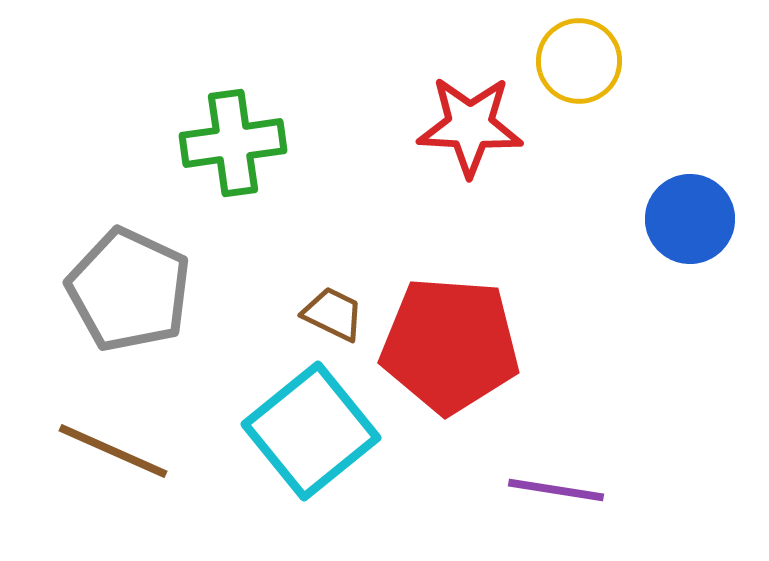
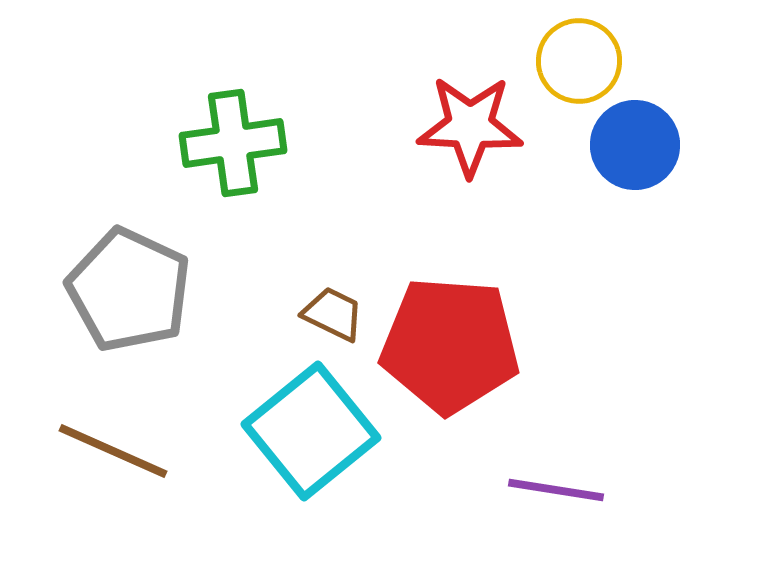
blue circle: moved 55 px left, 74 px up
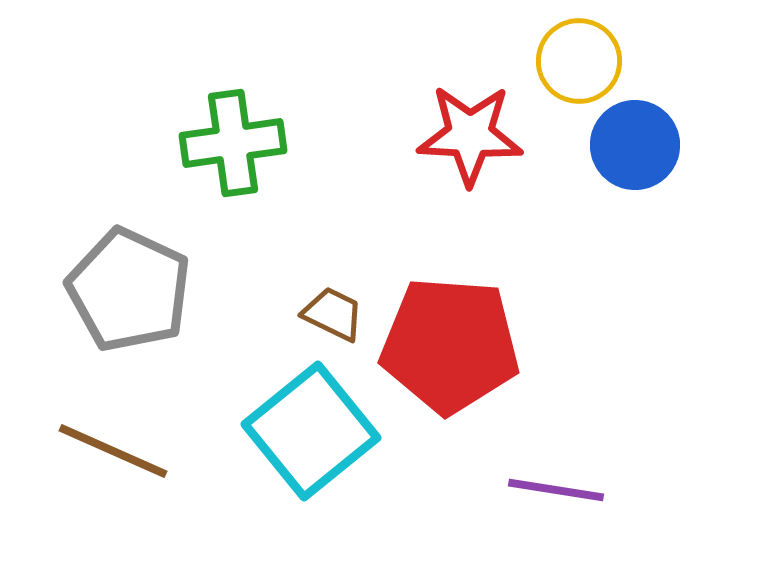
red star: moved 9 px down
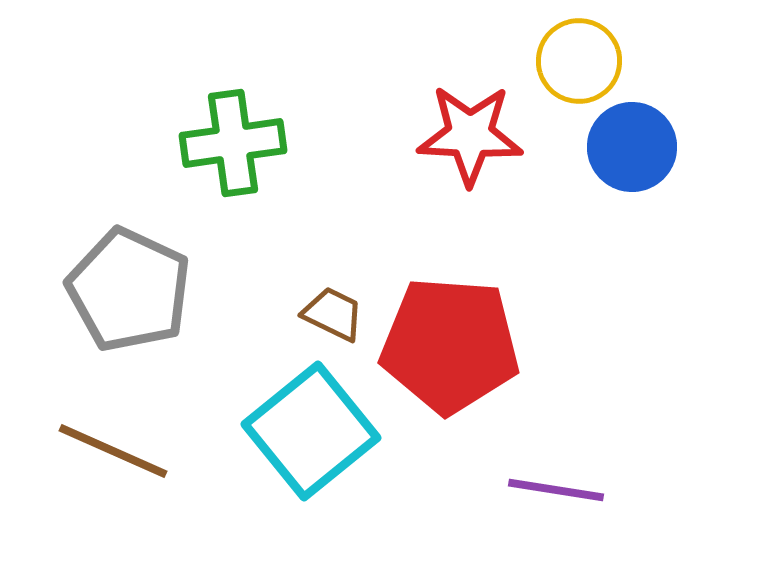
blue circle: moved 3 px left, 2 px down
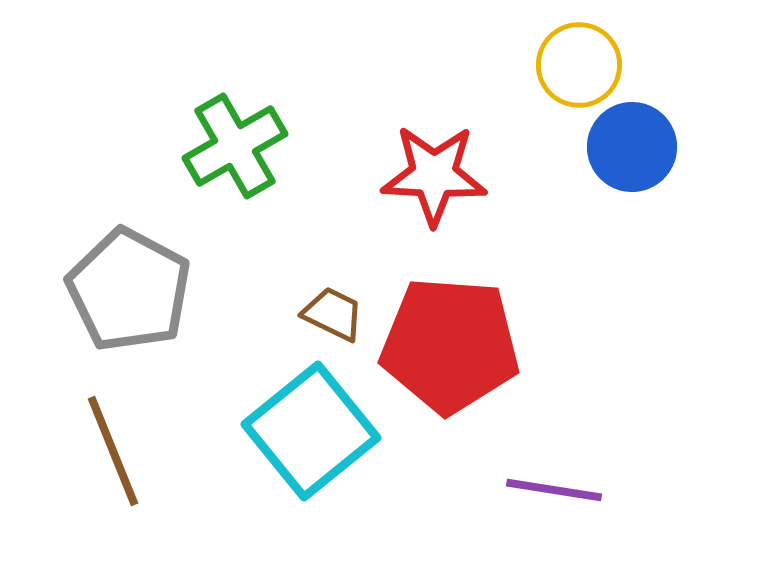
yellow circle: moved 4 px down
red star: moved 36 px left, 40 px down
green cross: moved 2 px right, 3 px down; rotated 22 degrees counterclockwise
gray pentagon: rotated 3 degrees clockwise
brown line: rotated 44 degrees clockwise
purple line: moved 2 px left
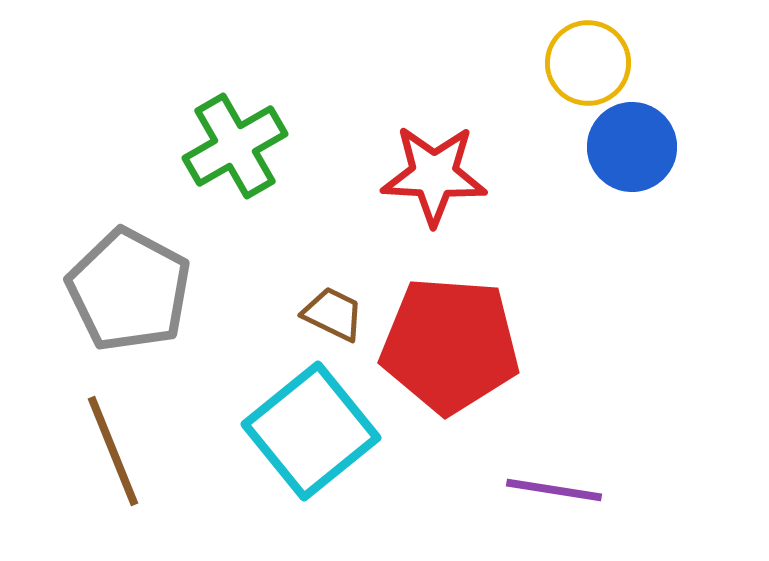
yellow circle: moved 9 px right, 2 px up
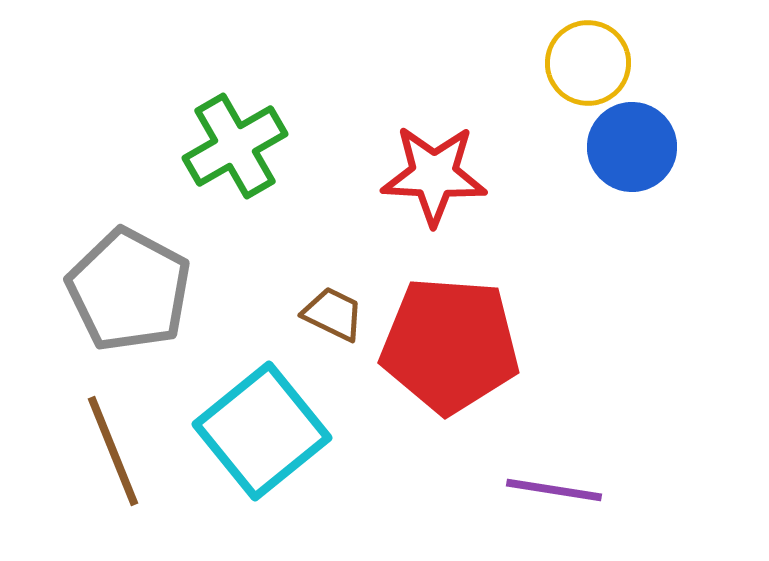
cyan square: moved 49 px left
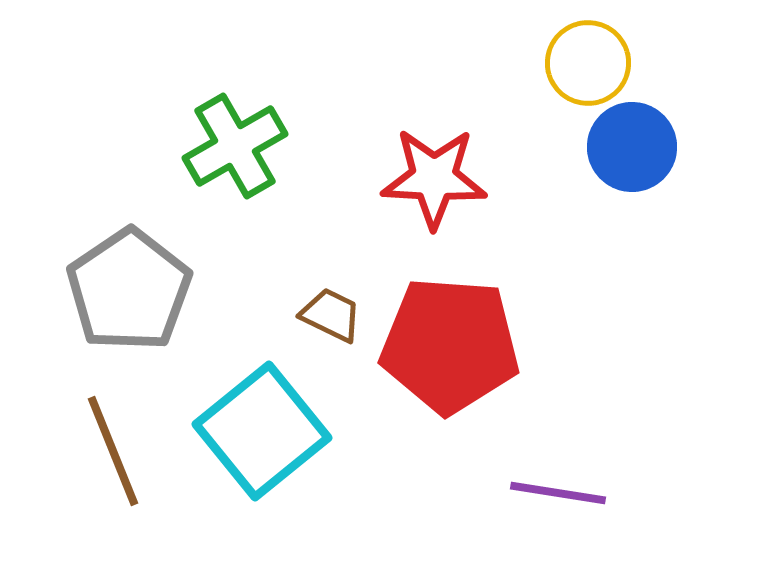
red star: moved 3 px down
gray pentagon: rotated 10 degrees clockwise
brown trapezoid: moved 2 px left, 1 px down
purple line: moved 4 px right, 3 px down
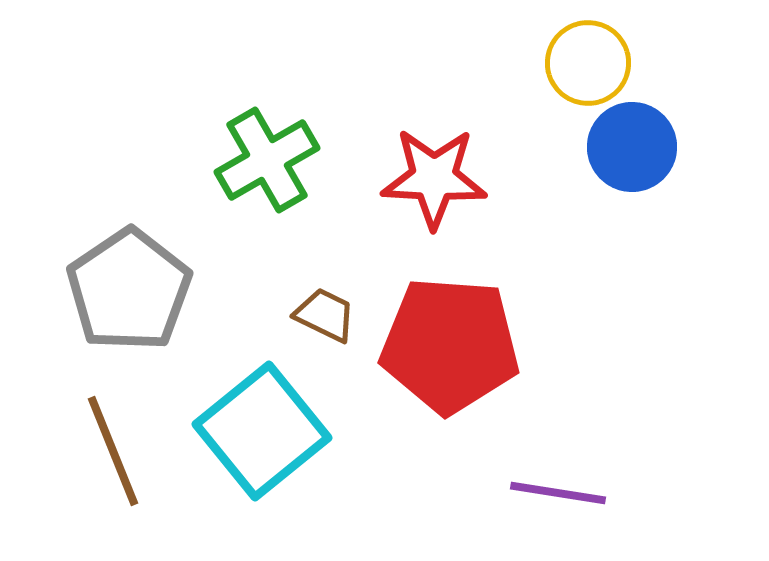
green cross: moved 32 px right, 14 px down
brown trapezoid: moved 6 px left
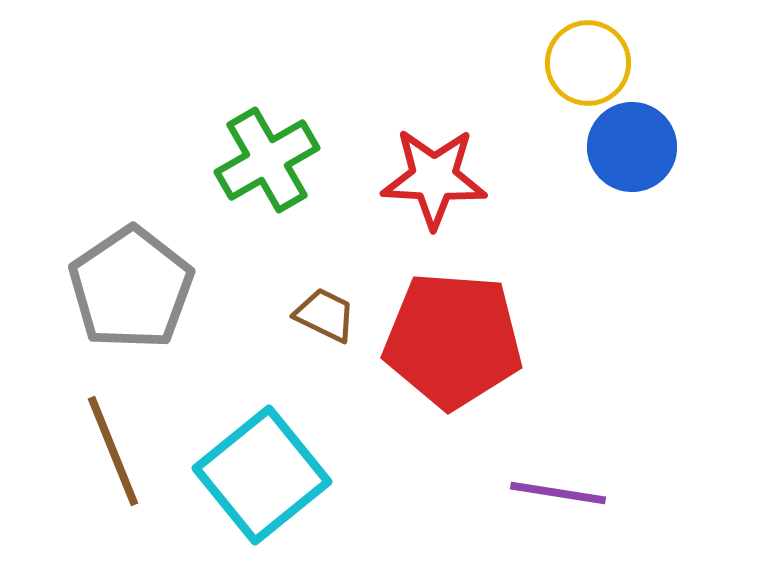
gray pentagon: moved 2 px right, 2 px up
red pentagon: moved 3 px right, 5 px up
cyan square: moved 44 px down
